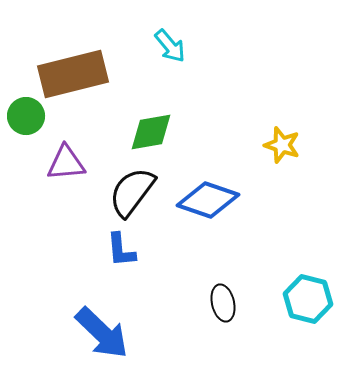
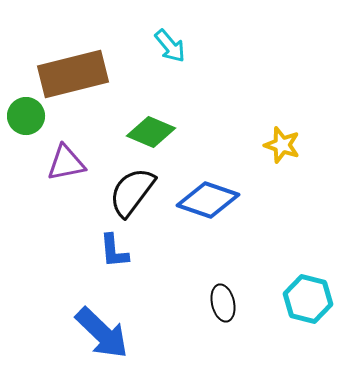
green diamond: rotated 33 degrees clockwise
purple triangle: rotated 6 degrees counterclockwise
blue L-shape: moved 7 px left, 1 px down
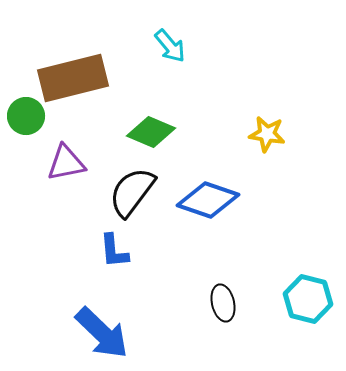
brown rectangle: moved 4 px down
yellow star: moved 15 px left, 11 px up; rotated 9 degrees counterclockwise
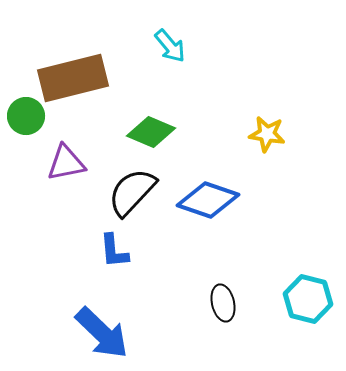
black semicircle: rotated 6 degrees clockwise
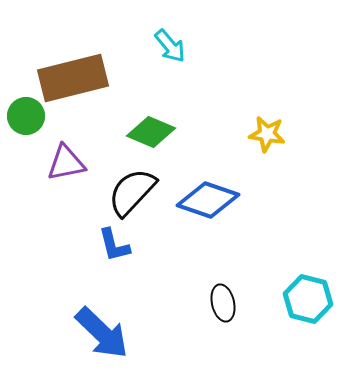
blue L-shape: moved 6 px up; rotated 9 degrees counterclockwise
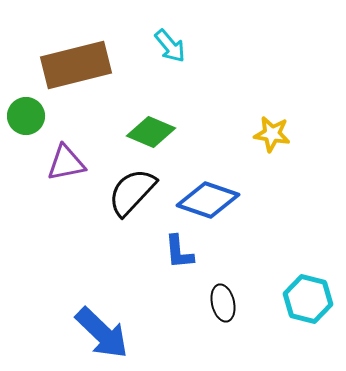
brown rectangle: moved 3 px right, 13 px up
yellow star: moved 5 px right
blue L-shape: moved 65 px right, 7 px down; rotated 9 degrees clockwise
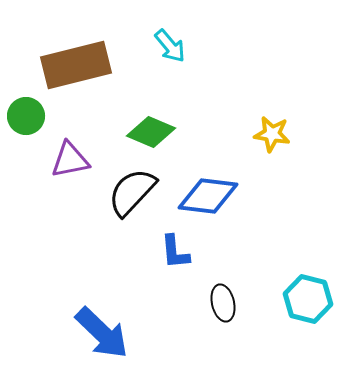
purple triangle: moved 4 px right, 3 px up
blue diamond: moved 4 px up; rotated 12 degrees counterclockwise
blue L-shape: moved 4 px left
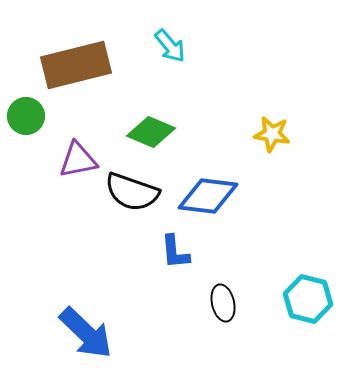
purple triangle: moved 8 px right
black semicircle: rotated 114 degrees counterclockwise
blue arrow: moved 16 px left
